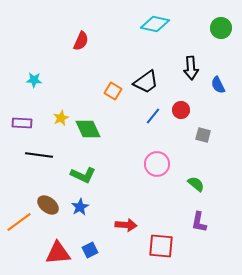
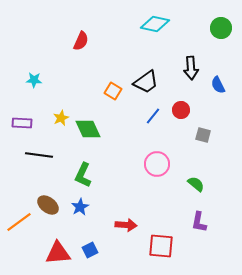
green L-shape: rotated 90 degrees clockwise
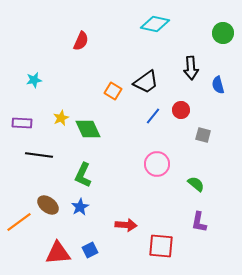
green circle: moved 2 px right, 5 px down
cyan star: rotated 14 degrees counterclockwise
blue semicircle: rotated 12 degrees clockwise
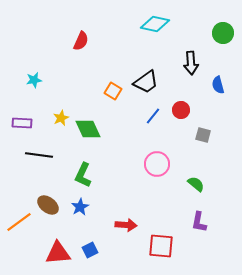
black arrow: moved 5 px up
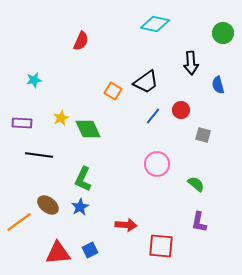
green L-shape: moved 4 px down
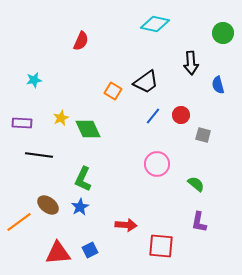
red circle: moved 5 px down
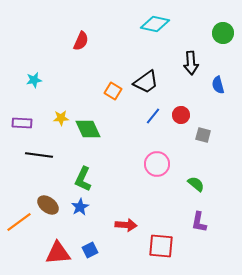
yellow star: rotated 21 degrees clockwise
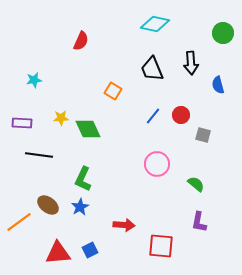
black trapezoid: moved 6 px right, 13 px up; rotated 104 degrees clockwise
red arrow: moved 2 px left
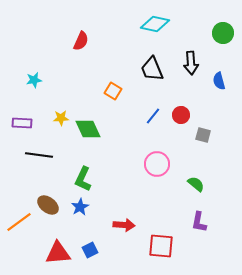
blue semicircle: moved 1 px right, 4 px up
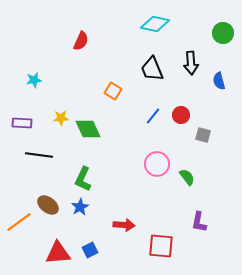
green semicircle: moved 9 px left, 7 px up; rotated 12 degrees clockwise
